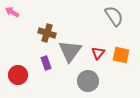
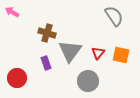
red circle: moved 1 px left, 3 px down
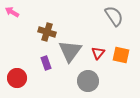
brown cross: moved 1 px up
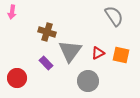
pink arrow: rotated 112 degrees counterclockwise
red triangle: rotated 24 degrees clockwise
purple rectangle: rotated 24 degrees counterclockwise
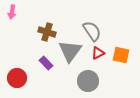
gray semicircle: moved 22 px left, 15 px down
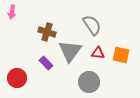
gray semicircle: moved 6 px up
red triangle: rotated 32 degrees clockwise
gray circle: moved 1 px right, 1 px down
